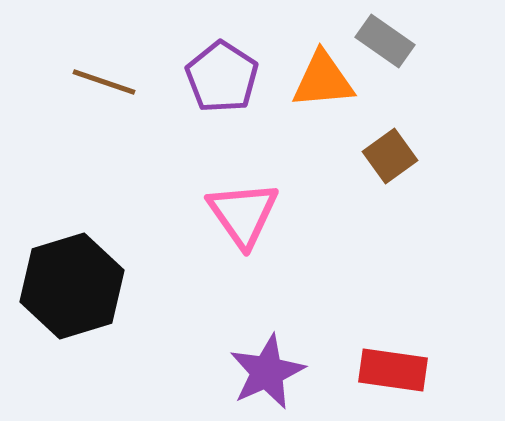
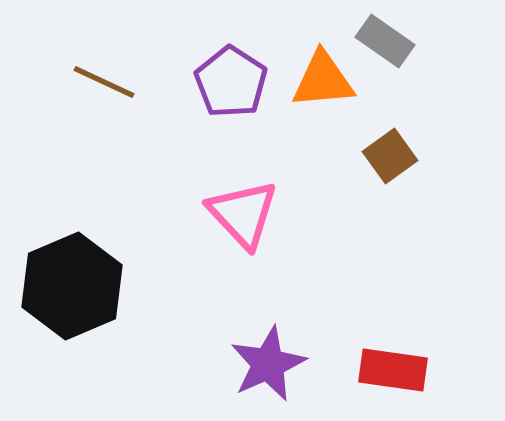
purple pentagon: moved 9 px right, 5 px down
brown line: rotated 6 degrees clockwise
pink triangle: rotated 8 degrees counterclockwise
black hexagon: rotated 6 degrees counterclockwise
purple star: moved 1 px right, 8 px up
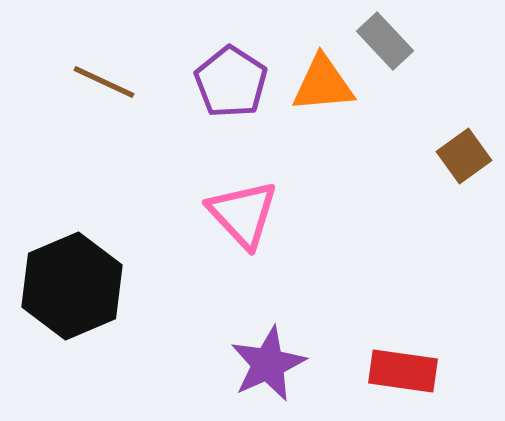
gray rectangle: rotated 12 degrees clockwise
orange triangle: moved 4 px down
brown square: moved 74 px right
red rectangle: moved 10 px right, 1 px down
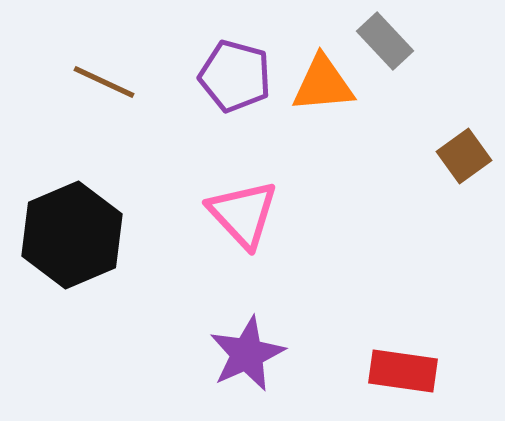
purple pentagon: moved 4 px right, 6 px up; rotated 18 degrees counterclockwise
black hexagon: moved 51 px up
purple star: moved 21 px left, 10 px up
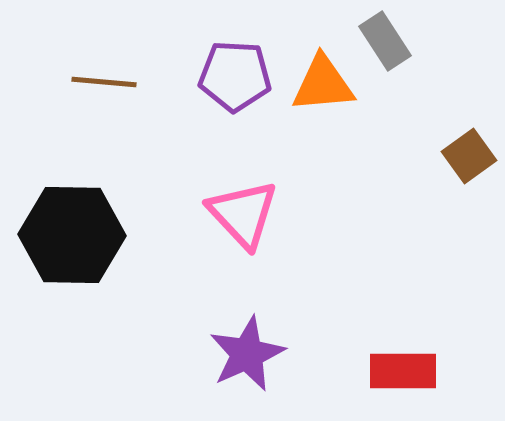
gray rectangle: rotated 10 degrees clockwise
purple pentagon: rotated 12 degrees counterclockwise
brown line: rotated 20 degrees counterclockwise
brown square: moved 5 px right
black hexagon: rotated 24 degrees clockwise
red rectangle: rotated 8 degrees counterclockwise
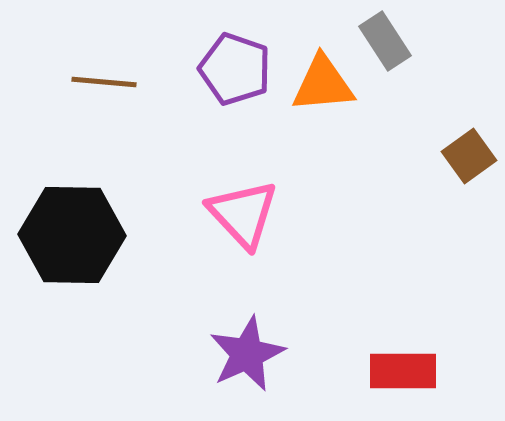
purple pentagon: moved 7 px up; rotated 16 degrees clockwise
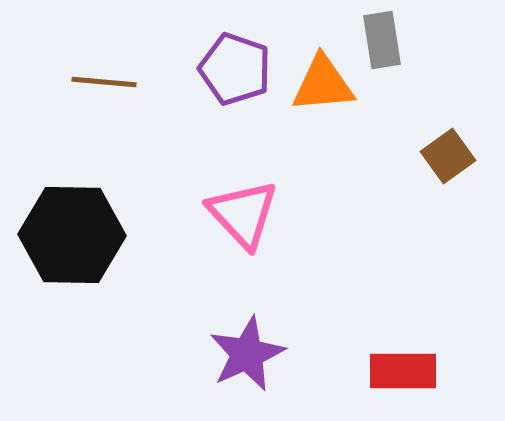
gray rectangle: moved 3 px left, 1 px up; rotated 24 degrees clockwise
brown square: moved 21 px left
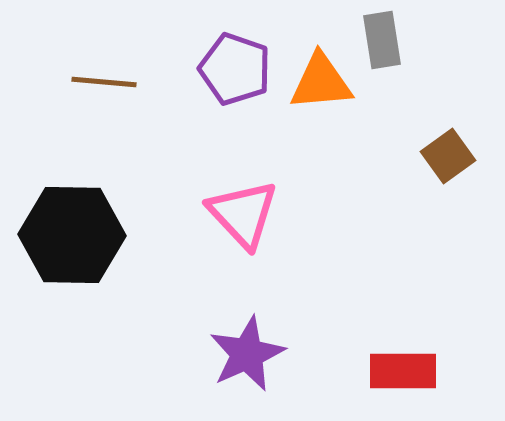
orange triangle: moved 2 px left, 2 px up
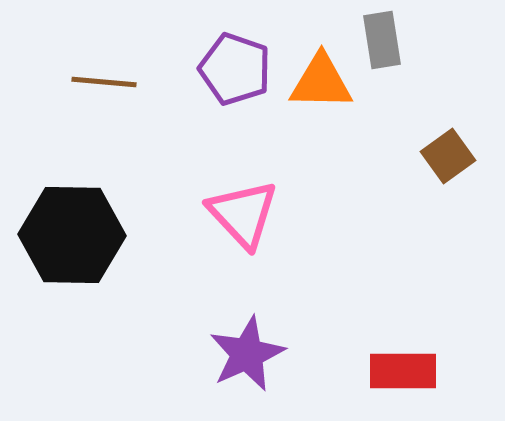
orange triangle: rotated 6 degrees clockwise
